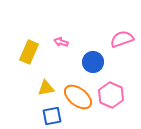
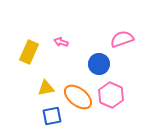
blue circle: moved 6 px right, 2 px down
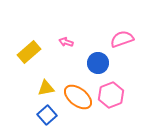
pink arrow: moved 5 px right
yellow rectangle: rotated 25 degrees clockwise
blue circle: moved 1 px left, 1 px up
pink hexagon: rotated 15 degrees clockwise
blue square: moved 5 px left, 1 px up; rotated 30 degrees counterclockwise
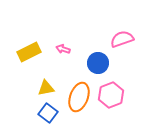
pink arrow: moved 3 px left, 7 px down
yellow rectangle: rotated 15 degrees clockwise
orange ellipse: moved 1 px right; rotated 72 degrees clockwise
blue square: moved 1 px right, 2 px up; rotated 12 degrees counterclockwise
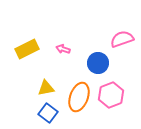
yellow rectangle: moved 2 px left, 3 px up
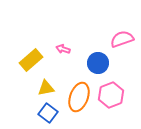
yellow rectangle: moved 4 px right, 11 px down; rotated 15 degrees counterclockwise
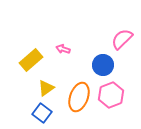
pink semicircle: rotated 25 degrees counterclockwise
blue circle: moved 5 px right, 2 px down
yellow triangle: rotated 24 degrees counterclockwise
blue square: moved 6 px left
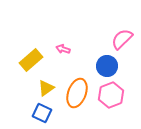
blue circle: moved 4 px right, 1 px down
orange ellipse: moved 2 px left, 4 px up
blue square: rotated 12 degrees counterclockwise
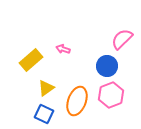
orange ellipse: moved 8 px down
blue square: moved 2 px right, 1 px down
